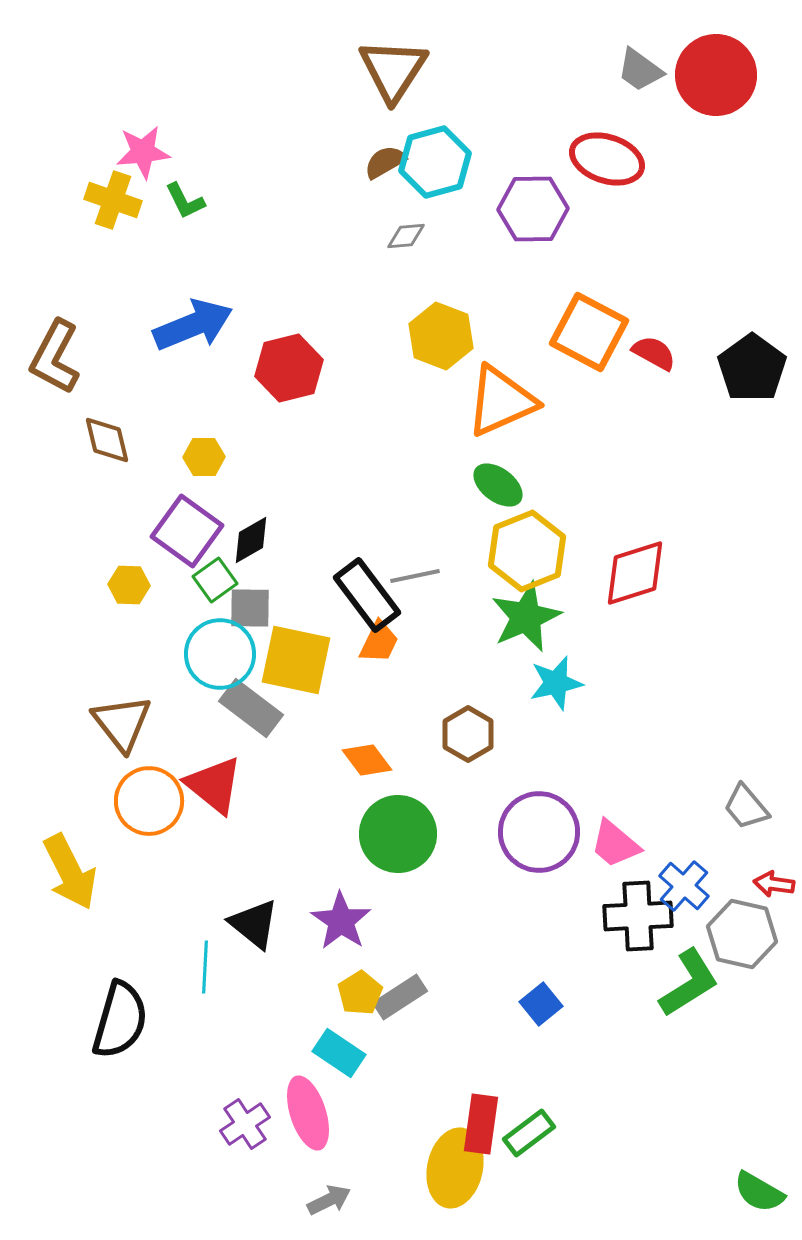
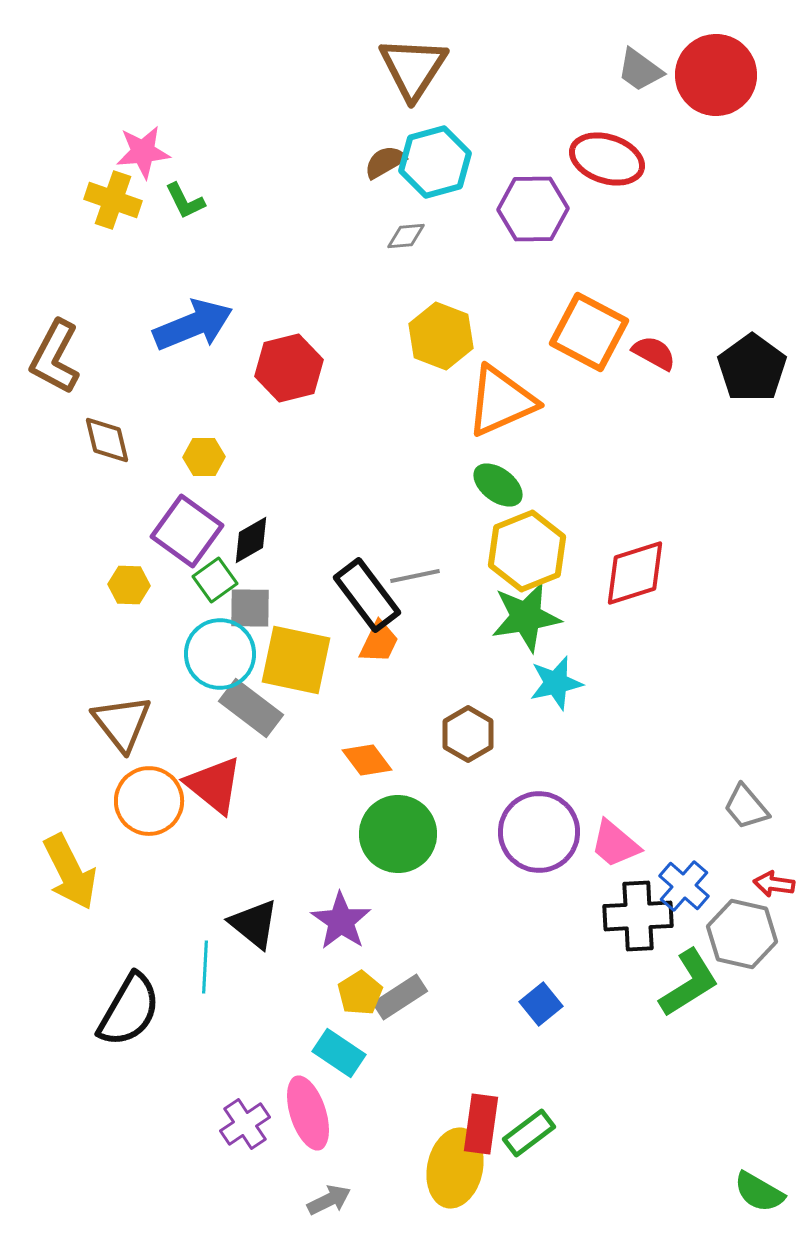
brown triangle at (393, 70): moved 20 px right, 2 px up
green star at (526, 617): rotated 14 degrees clockwise
black semicircle at (120, 1020): moved 9 px right, 10 px up; rotated 14 degrees clockwise
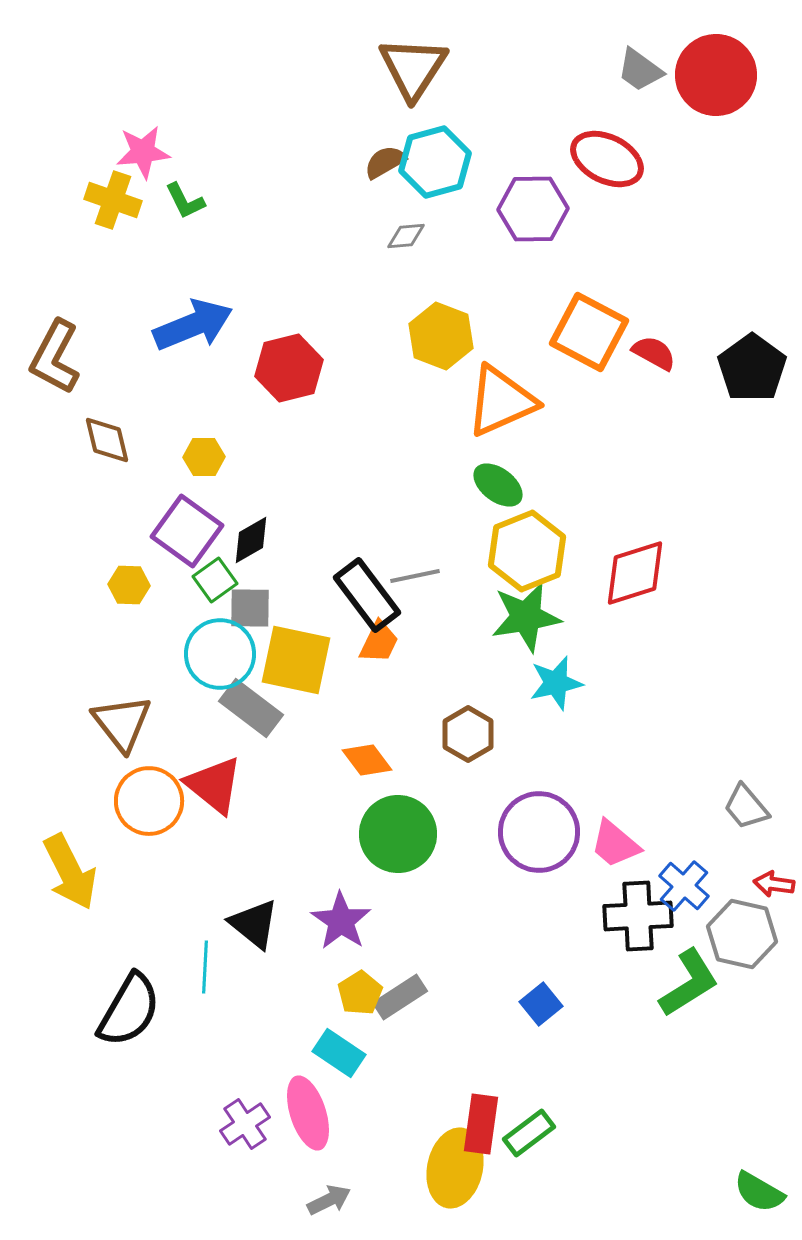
red ellipse at (607, 159): rotated 8 degrees clockwise
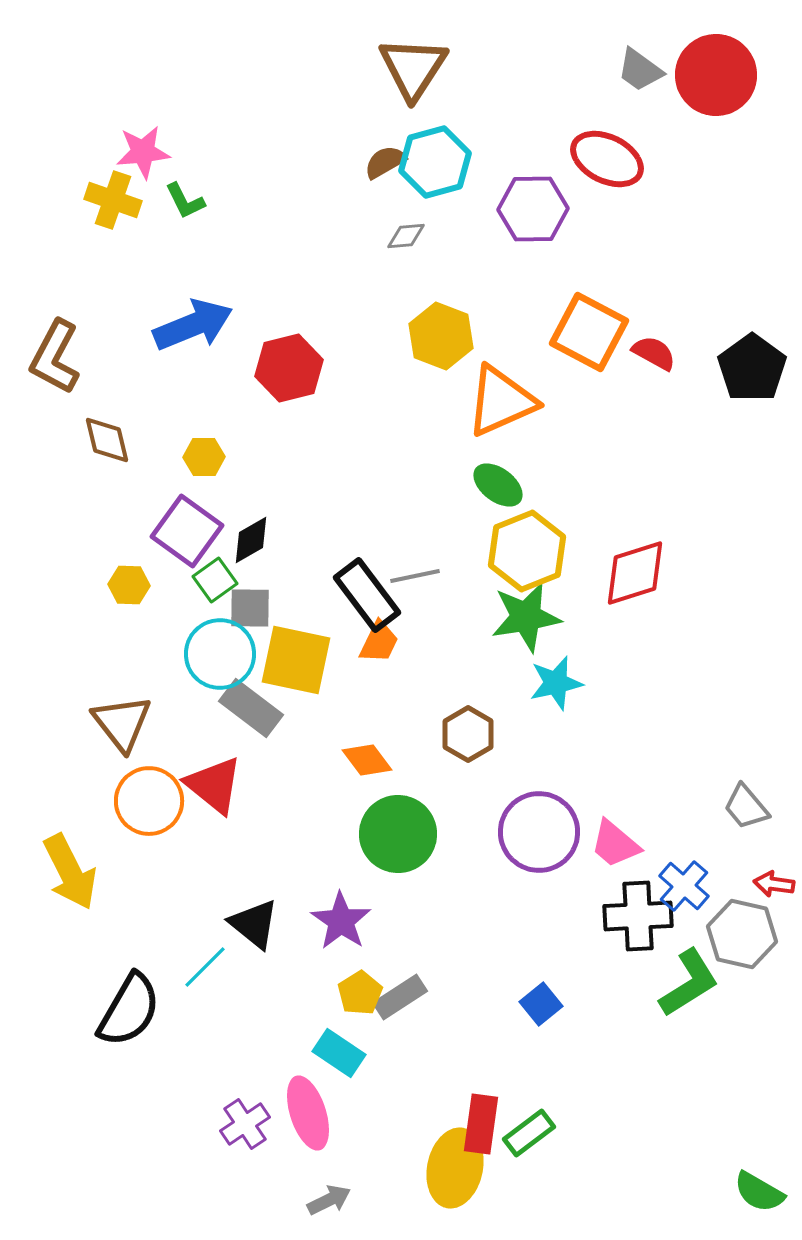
cyan line at (205, 967): rotated 42 degrees clockwise
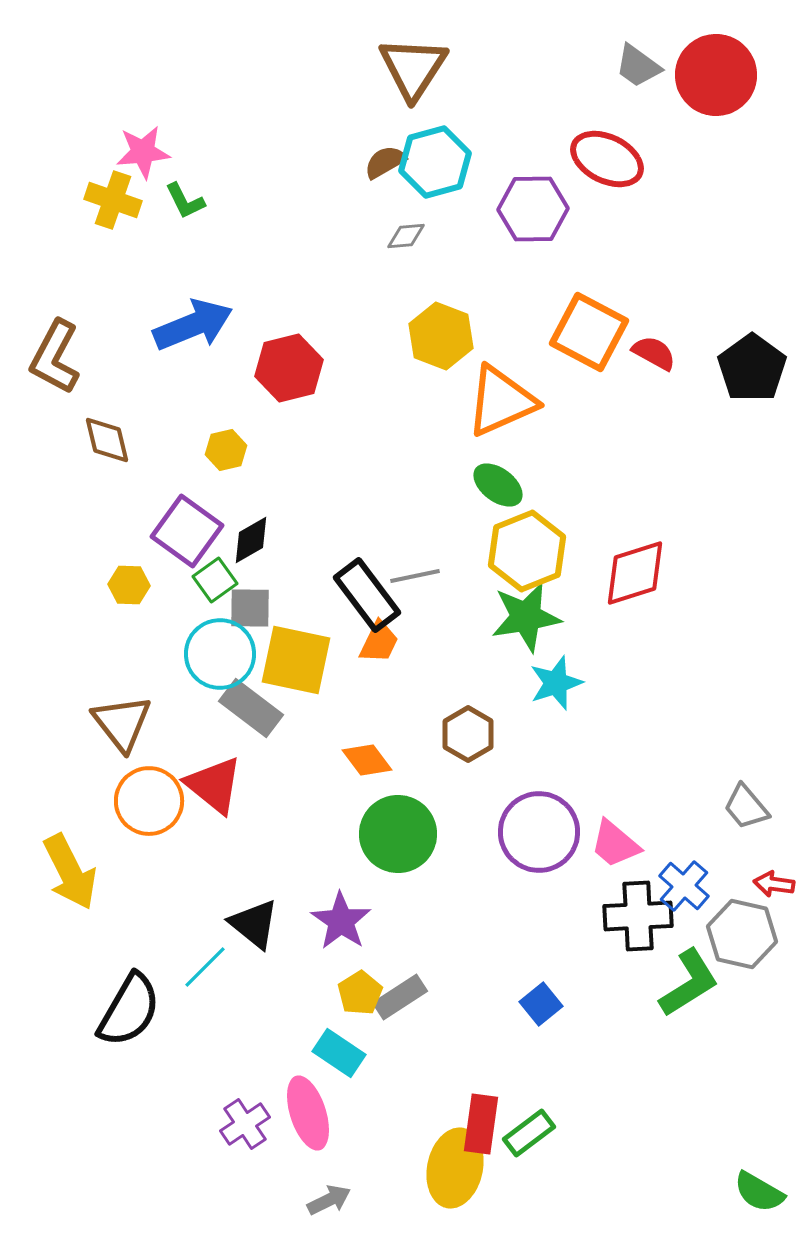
gray trapezoid at (640, 70): moved 2 px left, 4 px up
yellow hexagon at (204, 457): moved 22 px right, 7 px up; rotated 12 degrees counterclockwise
cyan star at (556, 683): rotated 6 degrees counterclockwise
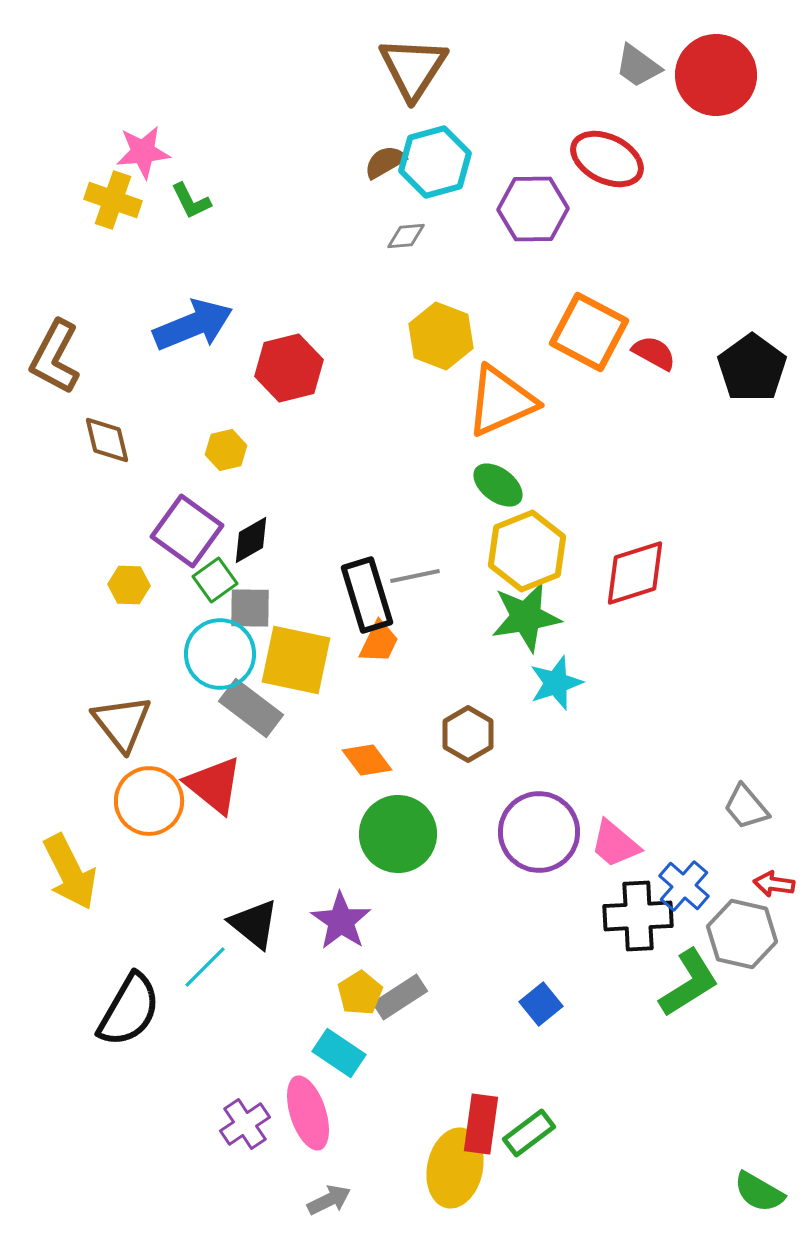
green L-shape at (185, 201): moved 6 px right
black rectangle at (367, 595): rotated 20 degrees clockwise
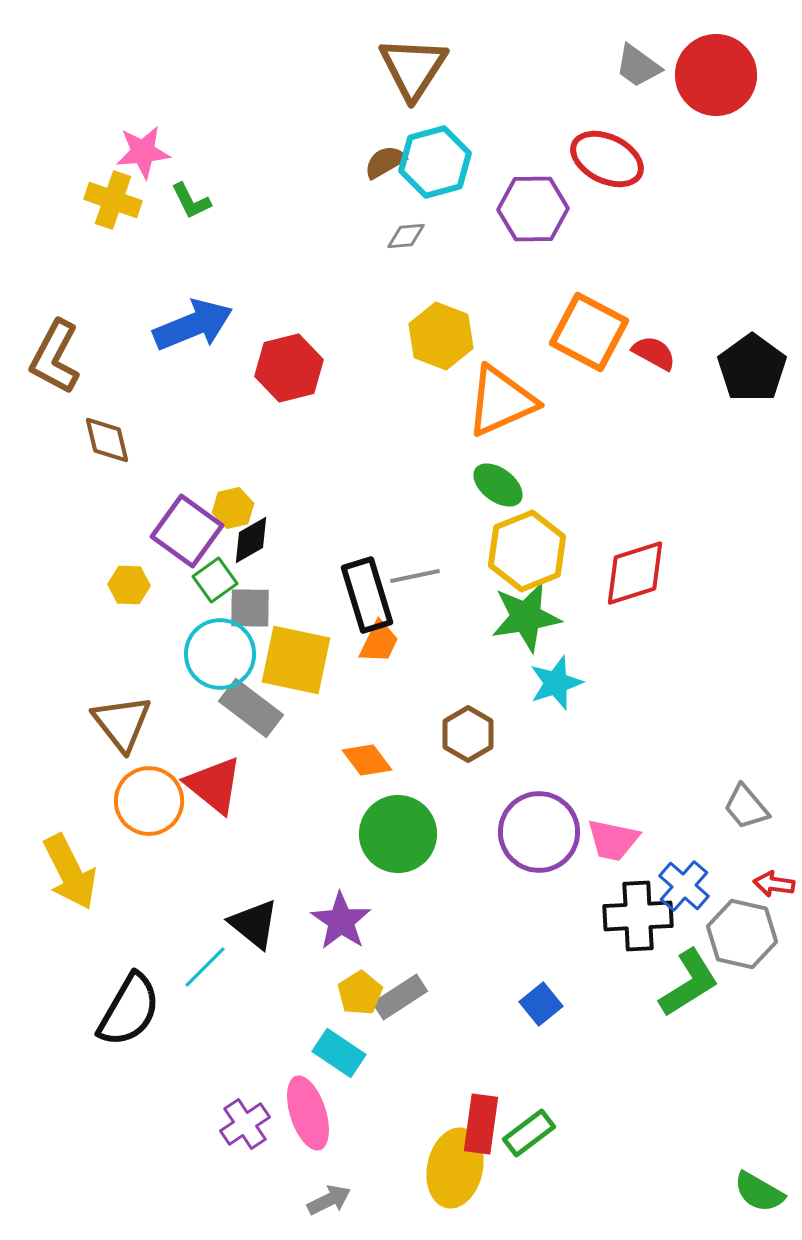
yellow hexagon at (226, 450): moved 7 px right, 58 px down
pink trapezoid at (615, 844): moved 2 px left, 4 px up; rotated 28 degrees counterclockwise
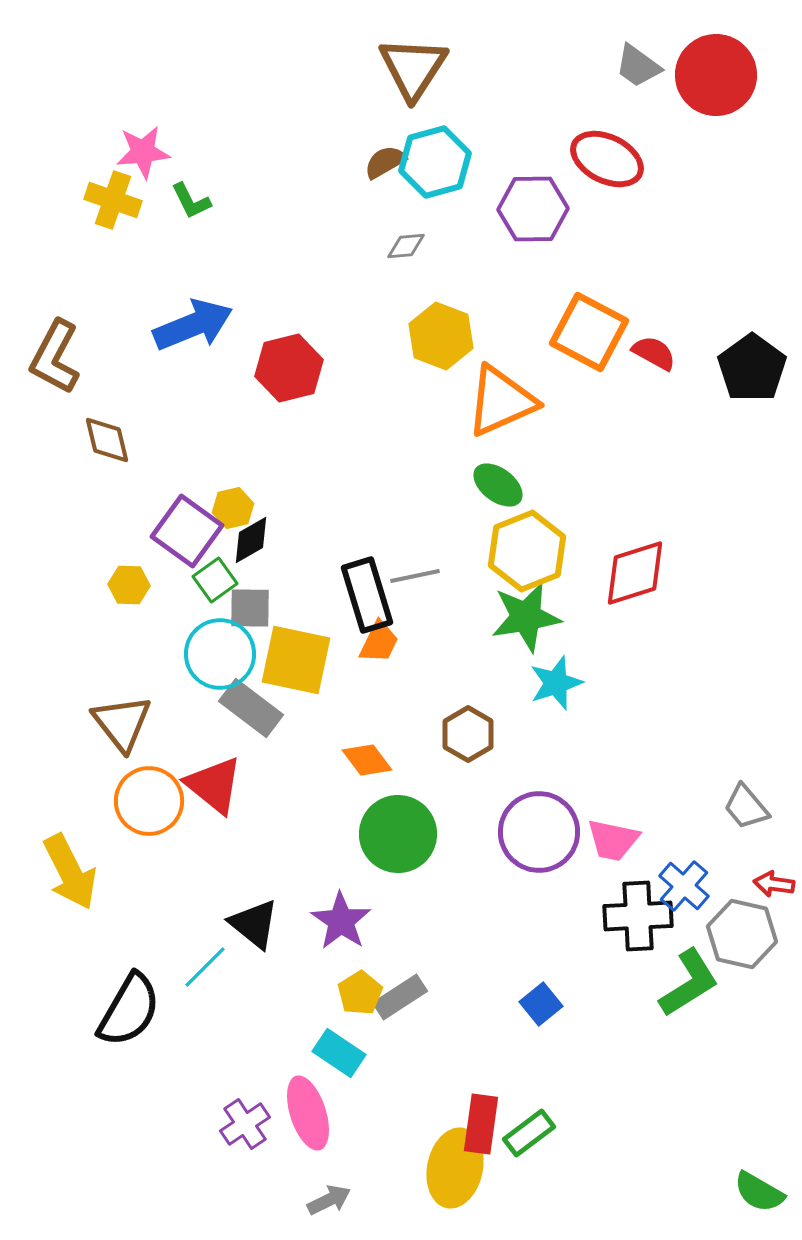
gray diamond at (406, 236): moved 10 px down
